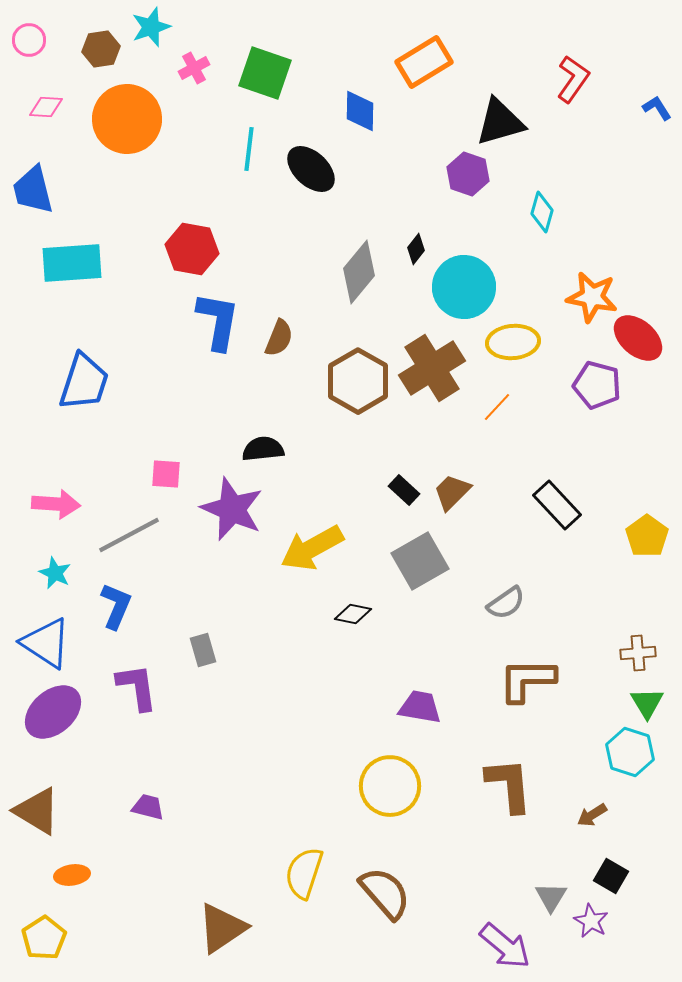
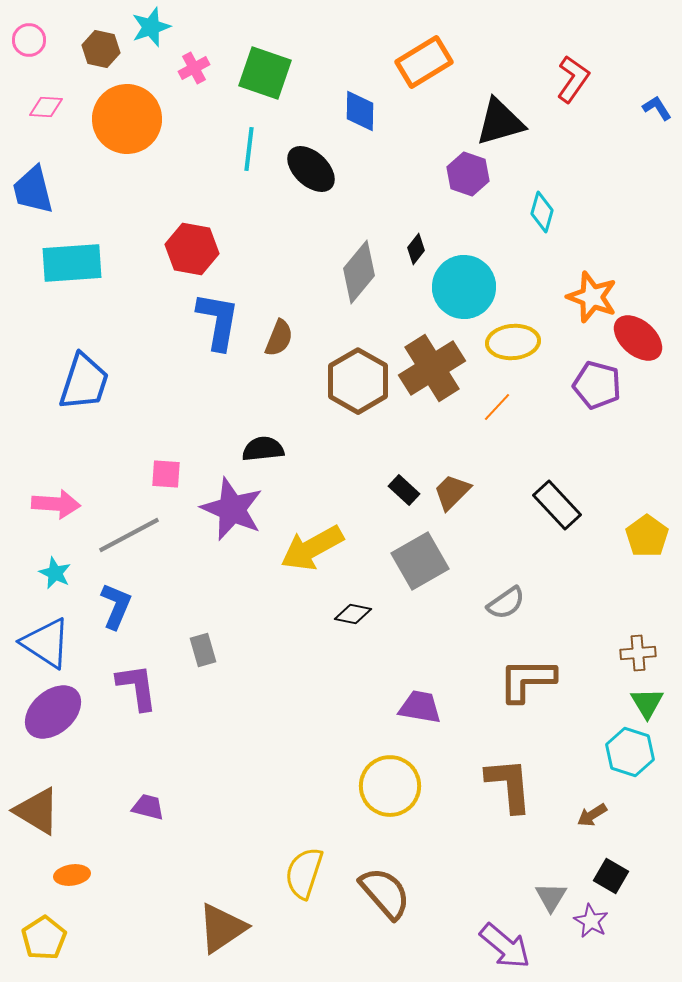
brown hexagon at (101, 49): rotated 21 degrees clockwise
orange star at (592, 297): rotated 9 degrees clockwise
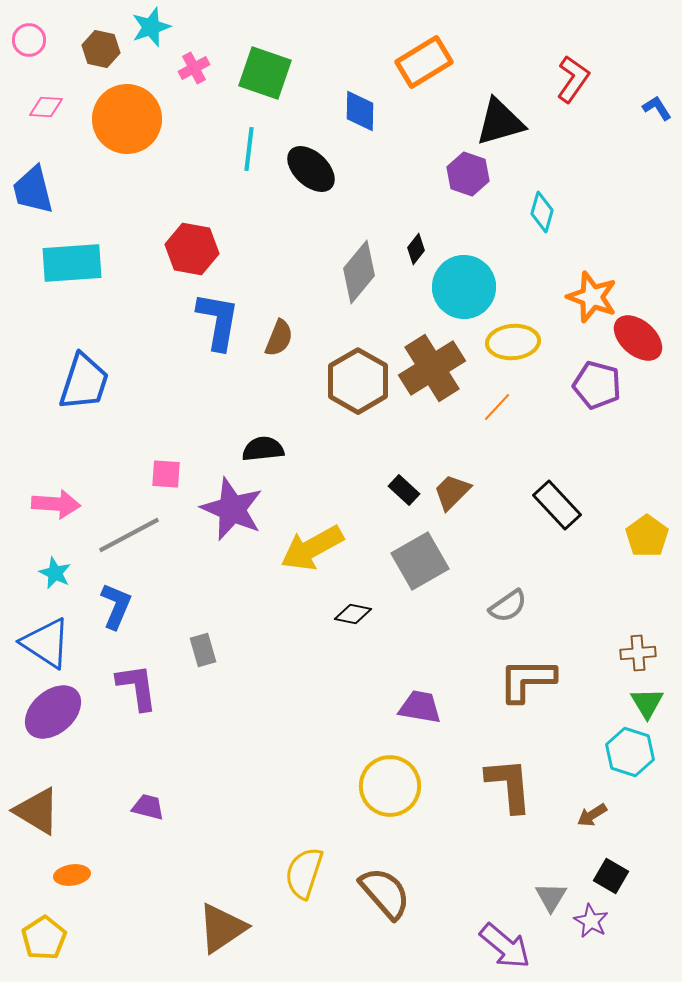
gray semicircle at (506, 603): moved 2 px right, 3 px down
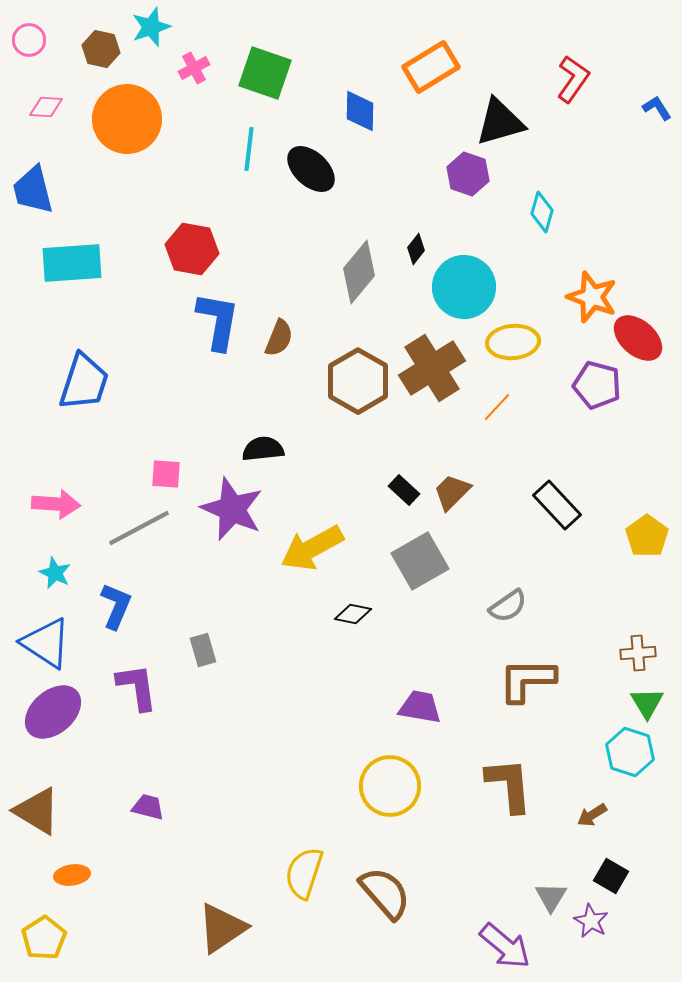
orange rectangle at (424, 62): moved 7 px right, 5 px down
gray line at (129, 535): moved 10 px right, 7 px up
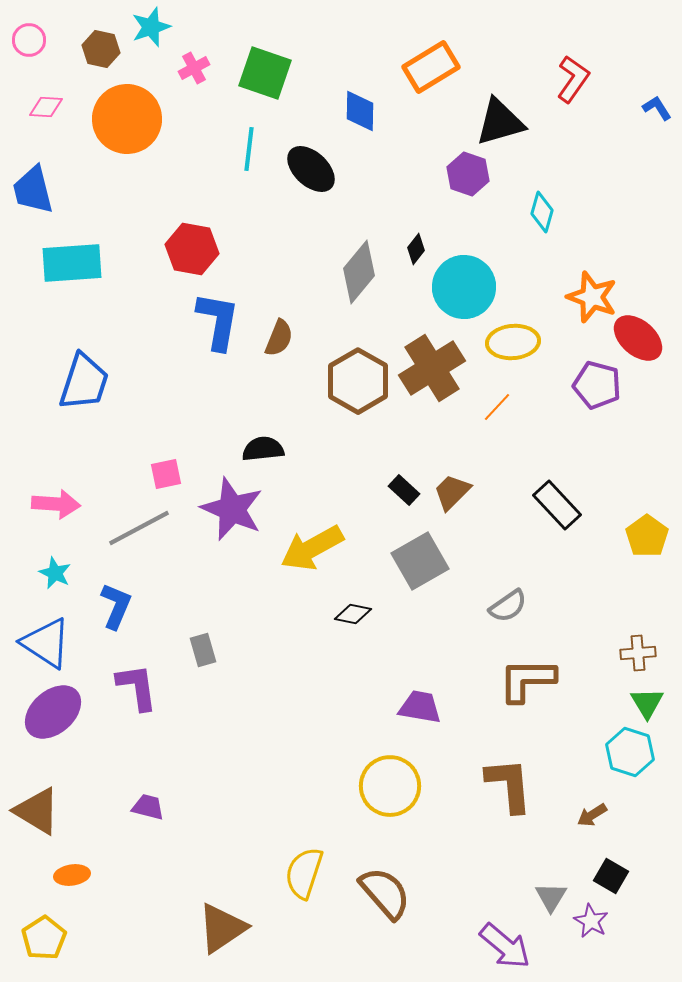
pink square at (166, 474): rotated 16 degrees counterclockwise
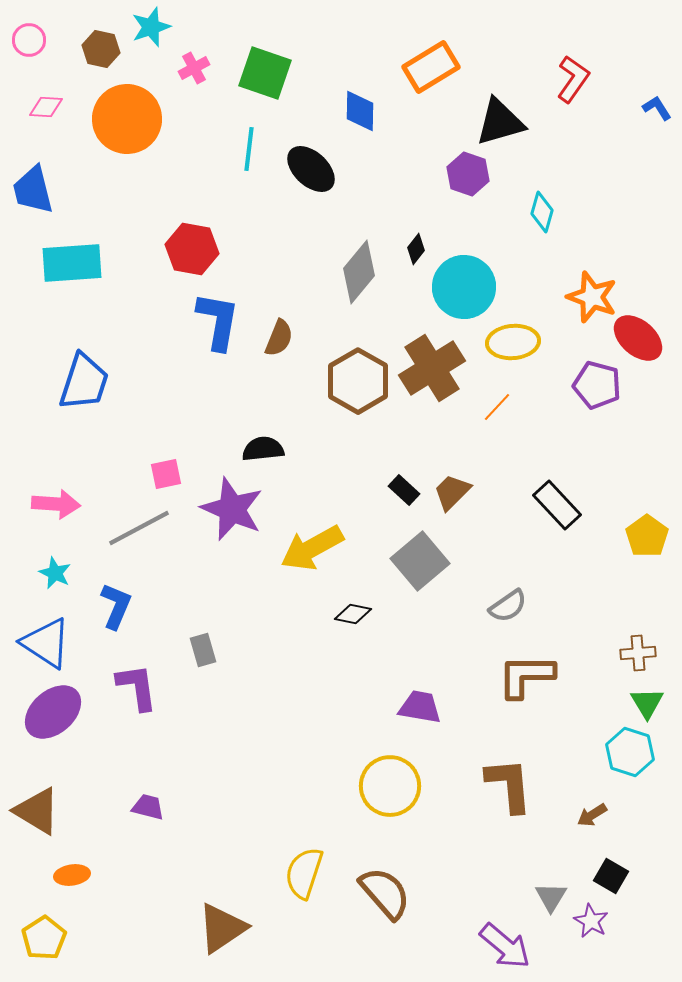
gray square at (420, 561): rotated 10 degrees counterclockwise
brown L-shape at (527, 680): moved 1 px left, 4 px up
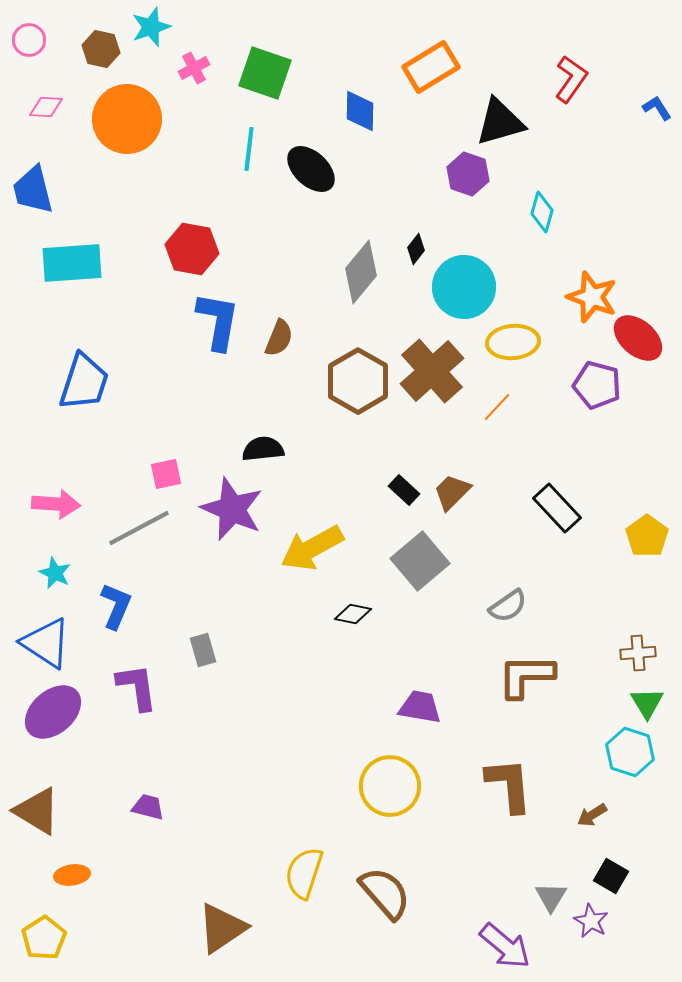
red L-shape at (573, 79): moved 2 px left
gray diamond at (359, 272): moved 2 px right
brown cross at (432, 368): moved 3 px down; rotated 10 degrees counterclockwise
black rectangle at (557, 505): moved 3 px down
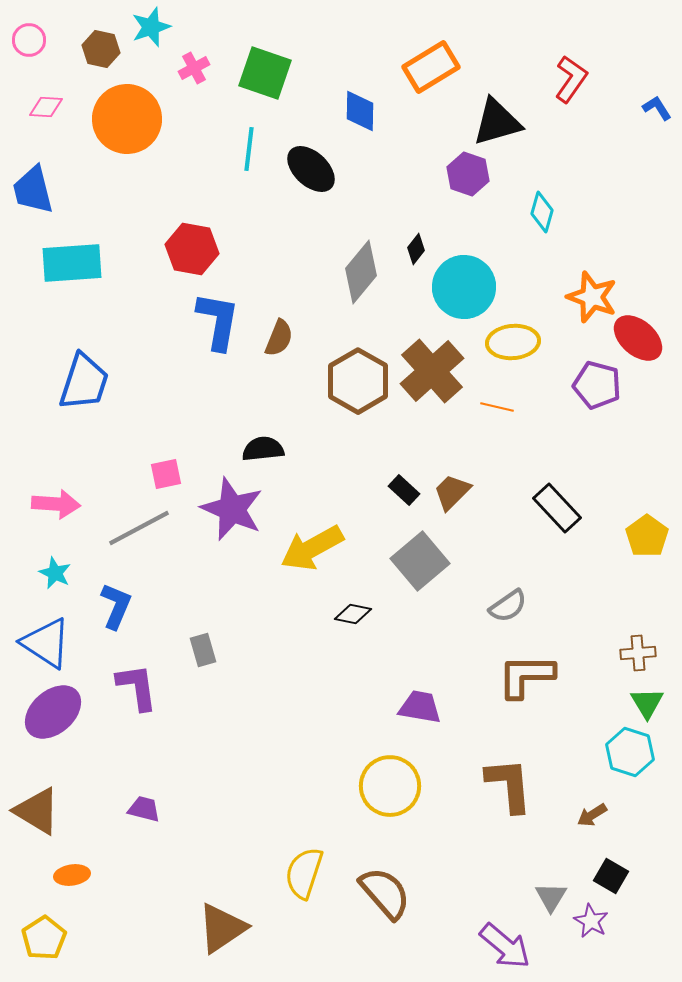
black triangle at (500, 122): moved 3 px left
orange line at (497, 407): rotated 60 degrees clockwise
purple trapezoid at (148, 807): moved 4 px left, 2 px down
